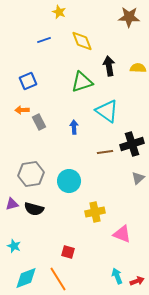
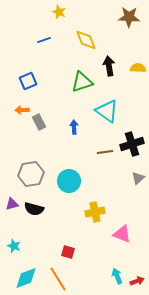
yellow diamond: moved 4 px right, 1 px up
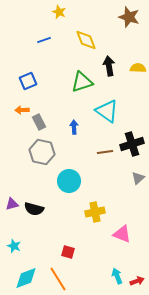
brown star: rotated 15 degrees clockwise
gray hexagon: moved 11 px right, 22 px up; rotated 20 degrees clockwise
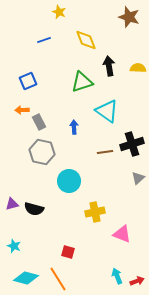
cyan diamond: rotated 35 degrees clockwise
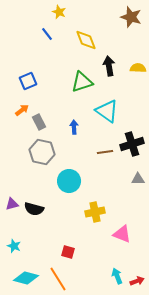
brown star: moved 2 px right
blue line: moved 3 px right, 6 px up; rotated 72 degrees clockwise
orange arrow: rotated 144 degrees clockwise
gray triangle: moved 1 px down; rotated 40 degrees clockwise
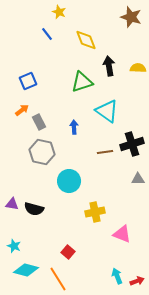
purple triangle: rotated 24 degrees clockwise
red square: rotated 24 degrees clockwise
cyan diamond: moved 8 px up
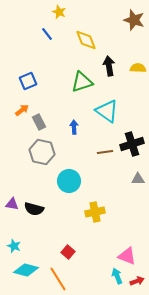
brown star: moved 3 px right, 3 px down
pink triangle: moved 5 px right, 22 px down
